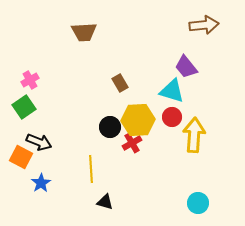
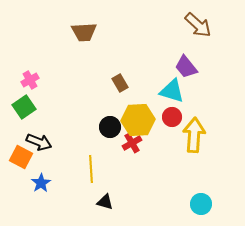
brown arrow: moved 6 px left; rotated 48 degrees clockwise
cyan circle: moved 3 px right, 1 px down
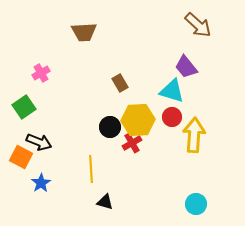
pink cross: moved 11 px right, 7 px up
cyan circle: moved 5 px left
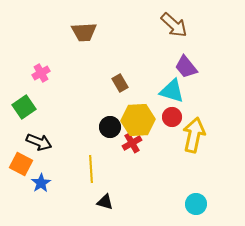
brown arrow: moved 24 px left
yellow arrow: rotated 8 degrees clockwise
orange square: moved 7 px down
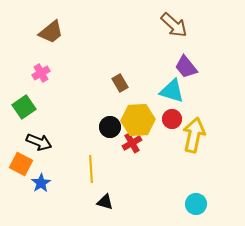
brown trapezoid: moved 33 px left; rotated 36 degrees counterclockwise
red circle: moved 2 px down
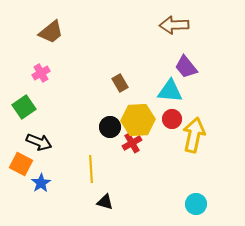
brown arrow: rotated 136 degrees clockwise
cyan triangle: moved 2 px left; rotated 12 degrees counterclockwise
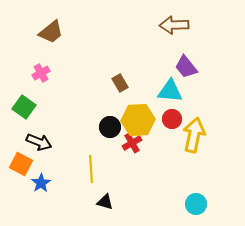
green square: rotated 20 degrees counterclockwise
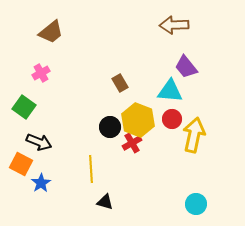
yellow hexagon: rotated 24 degrees clockwise
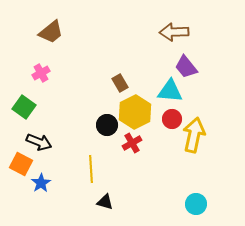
brown arrow: moved 7 px down
yellow hexagon: moved 3 px left, 8 px up; rotated 12 degrees clockwise
black circle: moved 3 px left, 2 px up
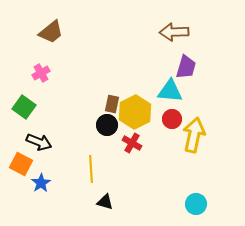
purple trapezoid: rotated 125 degrees counterclockwise
brown rectangle: moved 8 px left, 21 px down; rotated 42 degrees clockwise
red cross: rotated 30 degrees counterclockwise
